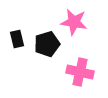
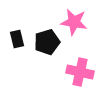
black pentagon: moved 2 px up
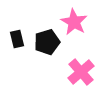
pink star: rotated 20 degrees clockwise
pink cross: moved 1 px right; rotated 36 degrees clockwise
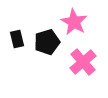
pink cross: moved 2 px right, 10 px up
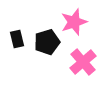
pink star: rotated 24 degrees clockwise
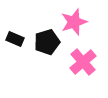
black rectangle: moved 2 px left; rotated 54 degrees counterclockwise
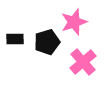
black rectangle: rotated 24 degrees counterclockwise
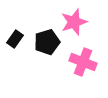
black rectangle: rotated 54 degrees counterclockwise
pink cross: rotated 28 degrees counterclockwise
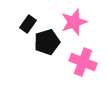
black rectangle: moved 13 px right, 15 px up
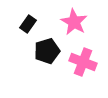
pink star: rotated 24 degrees counterclockwise
black pentagon: moved 9 px down
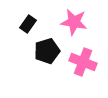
pink star: rotated 20 degrees counterclockwise
